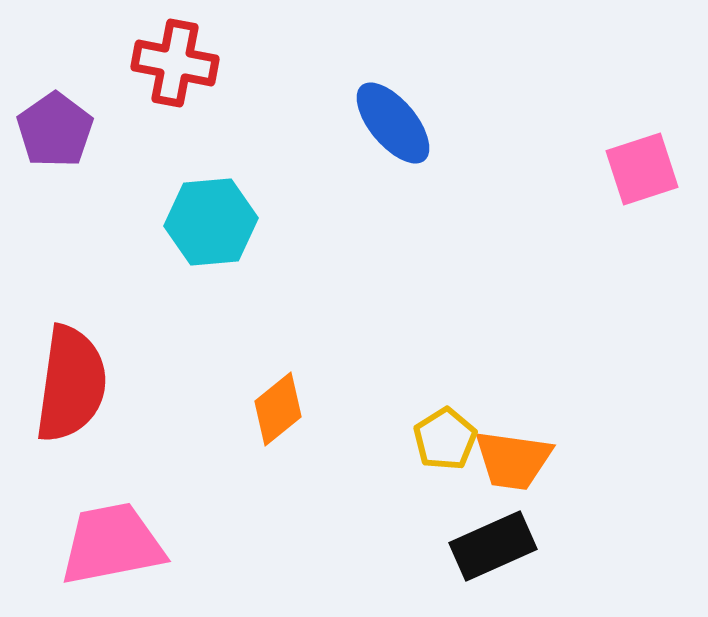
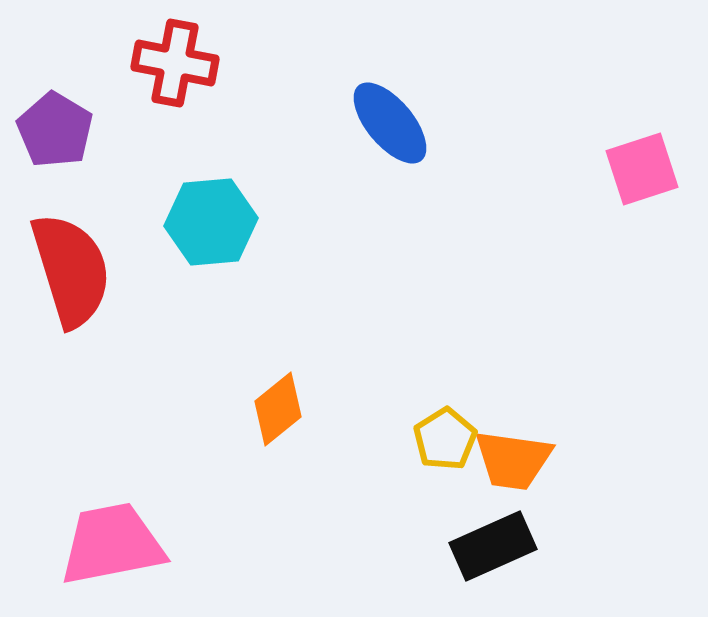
blue ellipse: moved 3 px left
purple pentagon: rotated 6 degrees counterclockwise
red semicircle: moved 114 px up; rotated 25 degrees counterclockwise
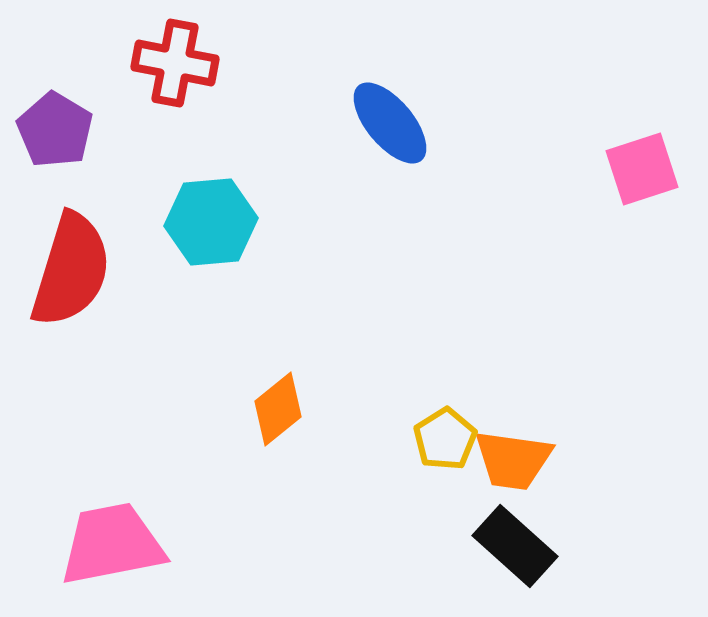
red semicircle: rotated 34 degrees clockwise
black rectangle: moved 22 px right; rotated 66 degrees clockwise
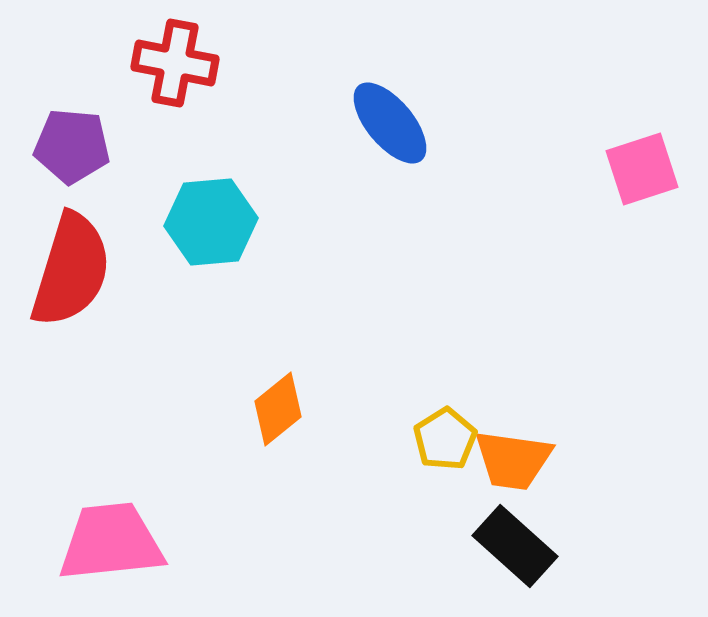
purple pentagon: moved 17 px right, 16 px down; rotated 26 degrees counterclockwise
pink trapezoid: moved 1 px left, 2 px up; rotated 5 degrees clockwise
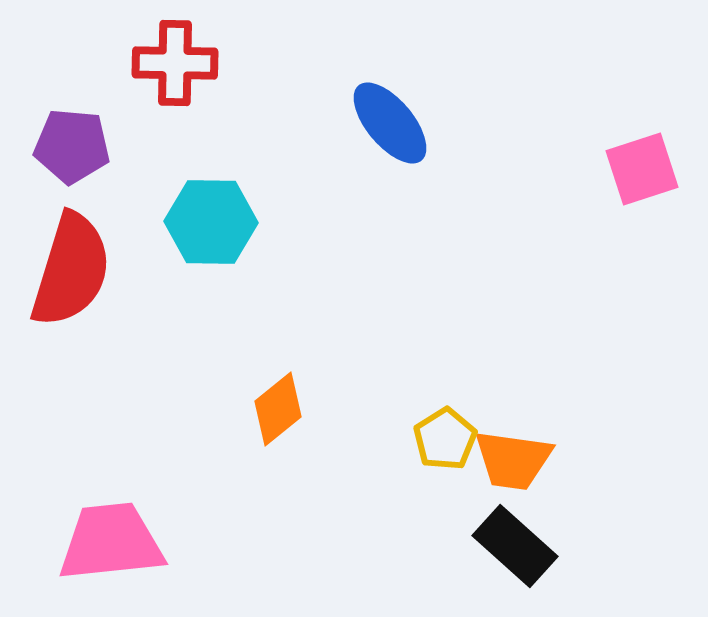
red cross: rotated 10 degrees counterclockwise
cyan hexagon: rotated 6 degrees clockwise
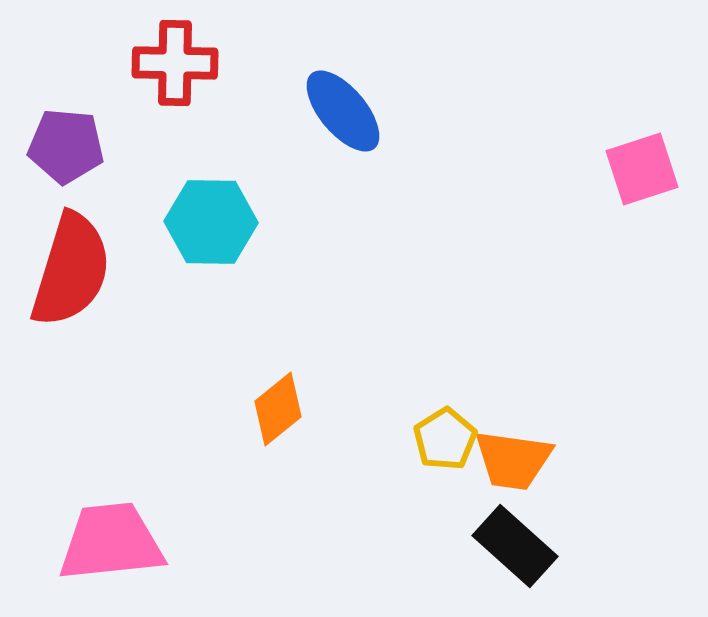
blue ellipse: moved 47 px left, 12 px up
purple pentagon: moved 6 px left
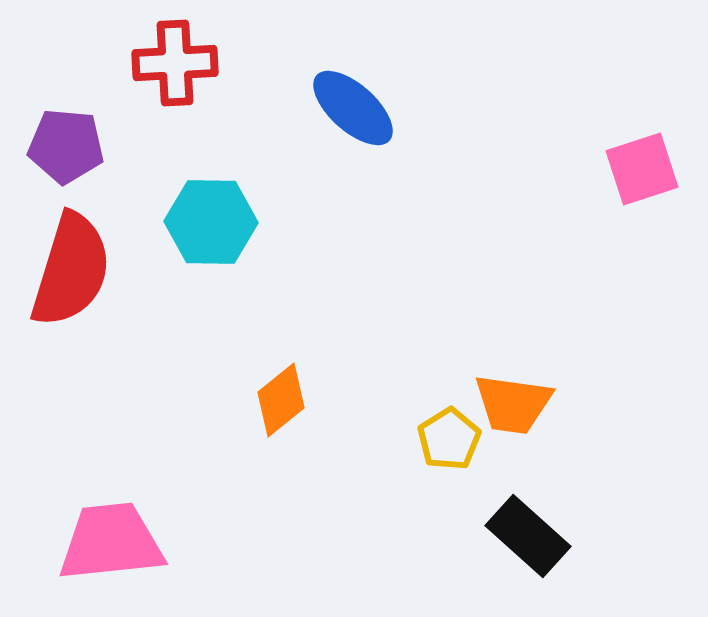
red cross: rotated 4 degrees counterclockwise
blue ellipse: moved 10 px right, 3 px up; rotated 8 degrees counterclockwise
orange diamond: moved 3 px right, 9 px up
yellow pentagon: moved 4 px right
orange trapezoid: moved 56 px up
black rectangle: moved 13 px right, 10 px up
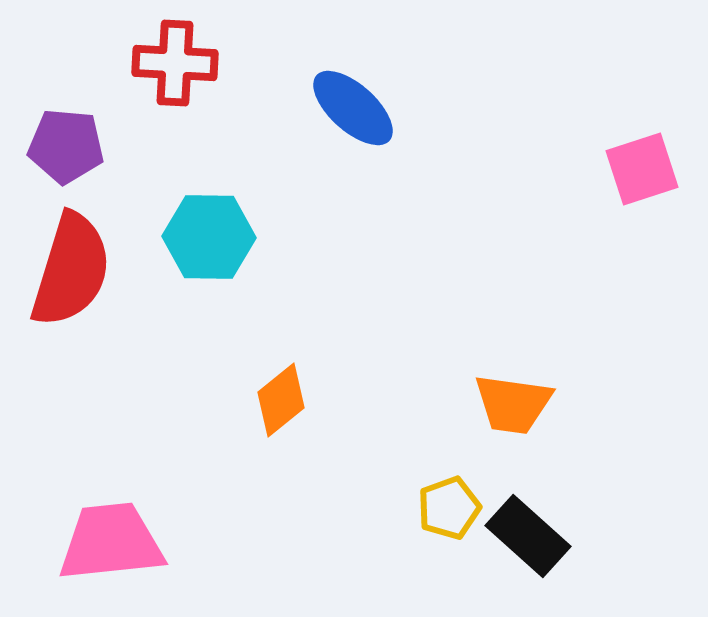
red cross: rotated 6 degrees clockwise
cyan hexagon: moved 2 px left, 15 px down
yellow pentagon: moved 69 px down; rotated 12 degrees clockwise
